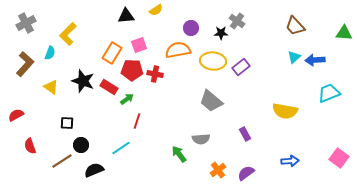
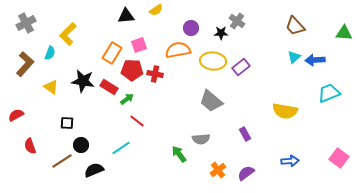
black star at (83, 81): rotated 10 degrees counterclockwise
red line at (137, 121): rotated 70 degrees counterclockwise
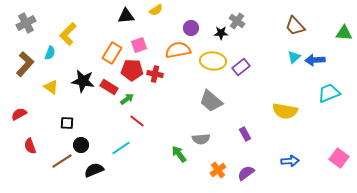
red semicircle at (16, 115): moved 3 px right, 1 px up
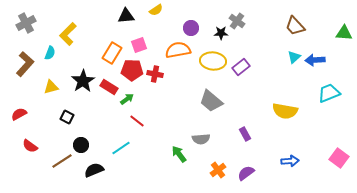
black star at (83, 81): rotated 30 degrees clockwise
yellow triangle at (51, 87): rotated 49 degrees counterclockwise
black square at (67, 123): moved 6 px up; rotated 24 degrees clockwise
red semicircle at (30, 146): rotated 35 degrees counterclockwise
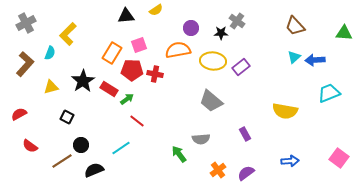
red rectangle at (109, 87): moved 2 px down
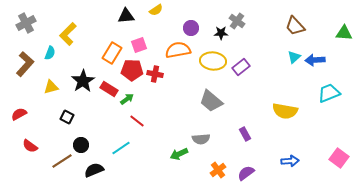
green arrow at (179, 154): rotated 78 degrees counterclockwise
